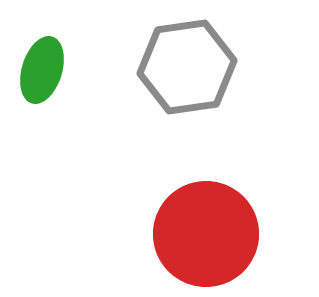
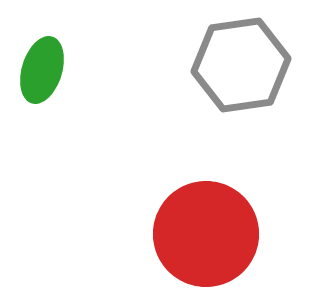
gray hexagon: moved 54 px right, 2 px up
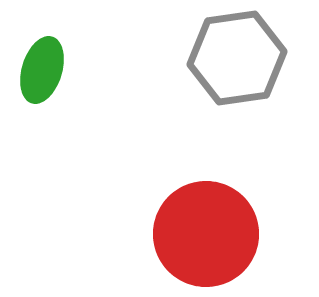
gray hexagon: moved 4 px left, 7 px up
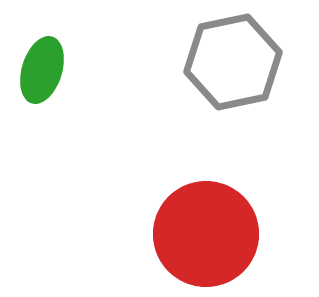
gray hexagon: moved 4 px left, 4 px down; rotated 4 degrees counterclockwise
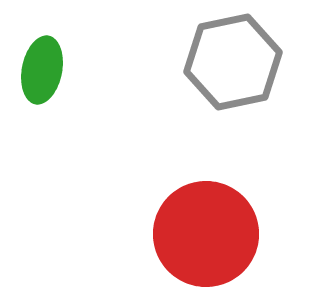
green ellipse: rotated 6 degrees counterclockwise
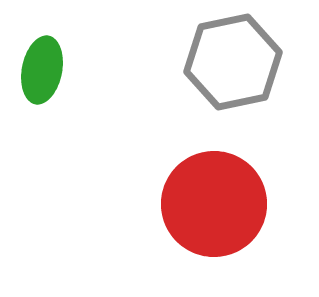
red circle: moved 8 px right, 30 px up
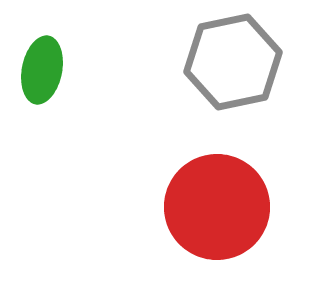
red circle: moved 3 px right, 3 px down
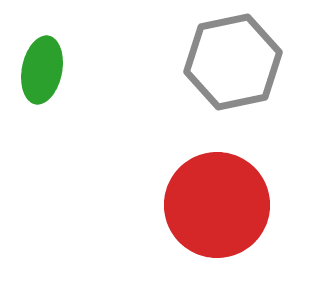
red circle: moved 2 px up
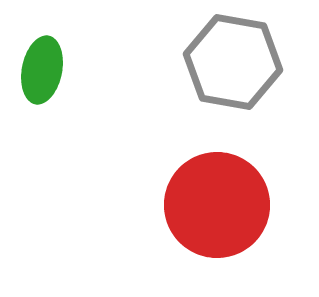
gray hexagon: rotated 22 degrees clockwise
